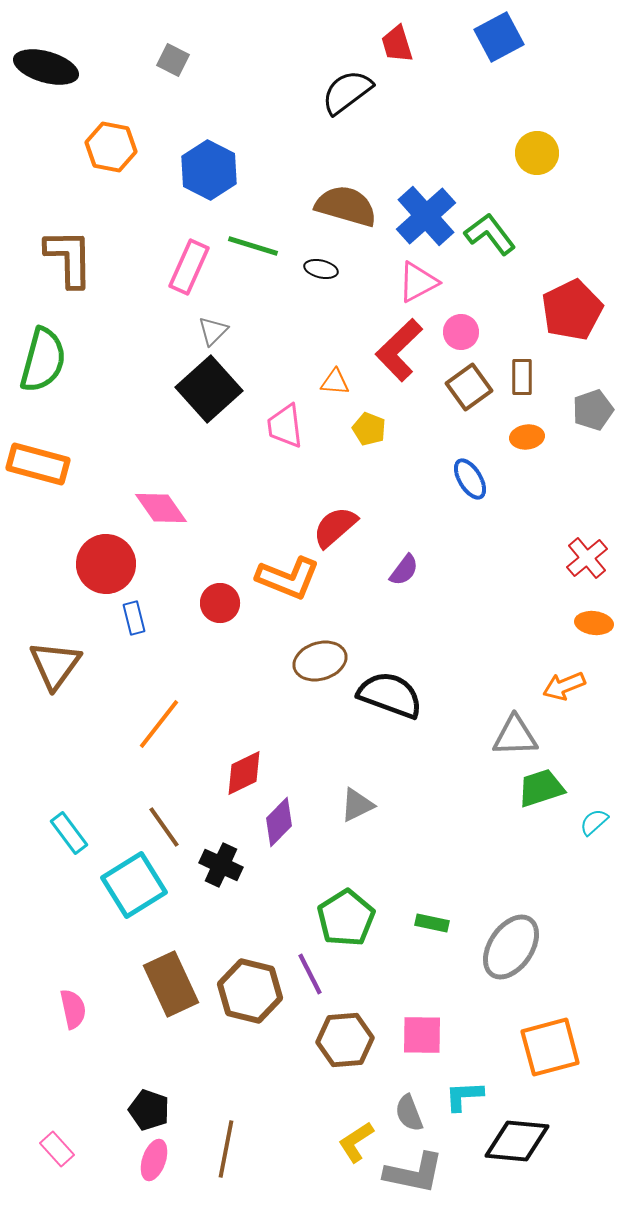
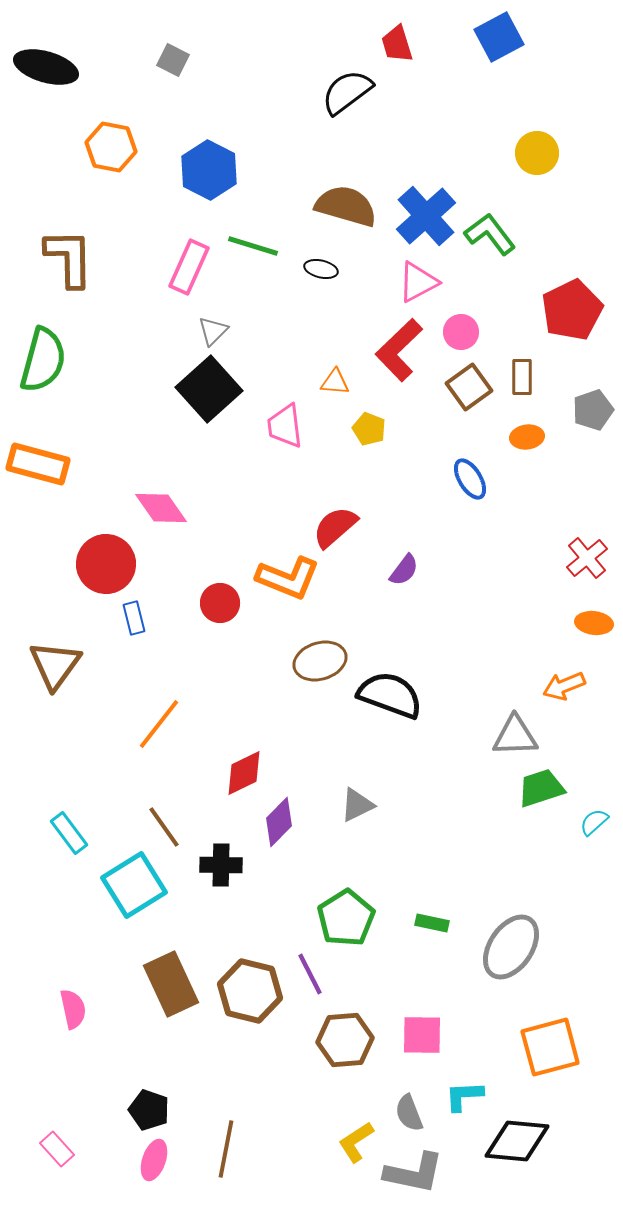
black cross at (221, 865): rotated 24 degrees counterclockwise
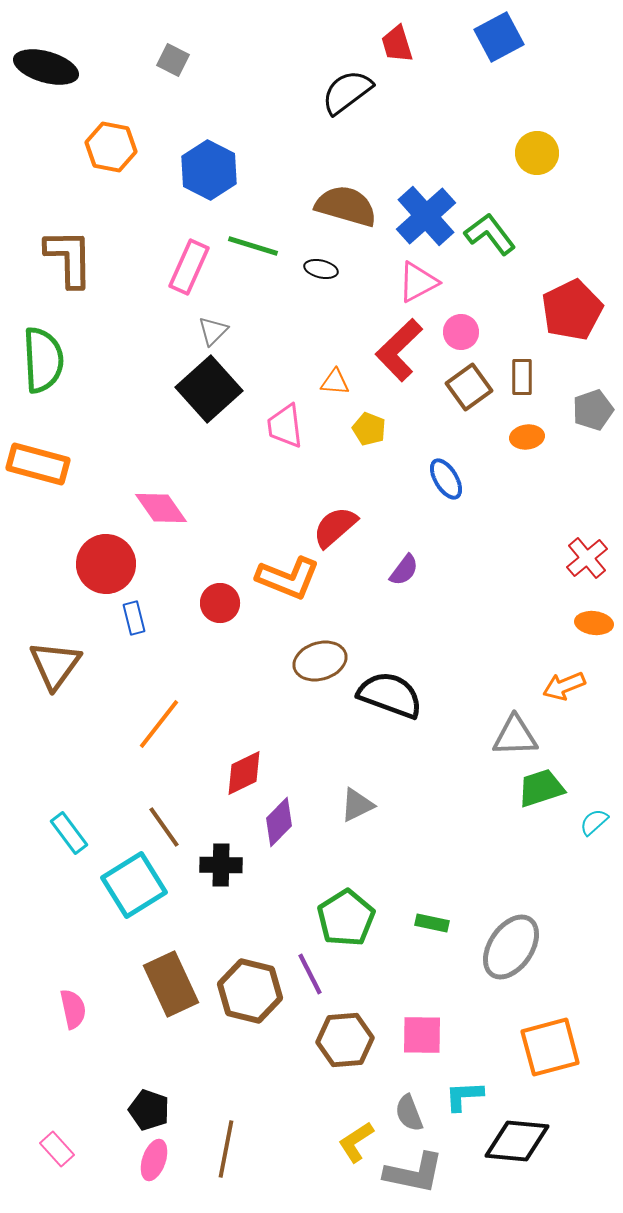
green semicircle at (43, 360): rotated 18 degrees counterclockwise
blue ellipse at (470, 479): moved 24 px left
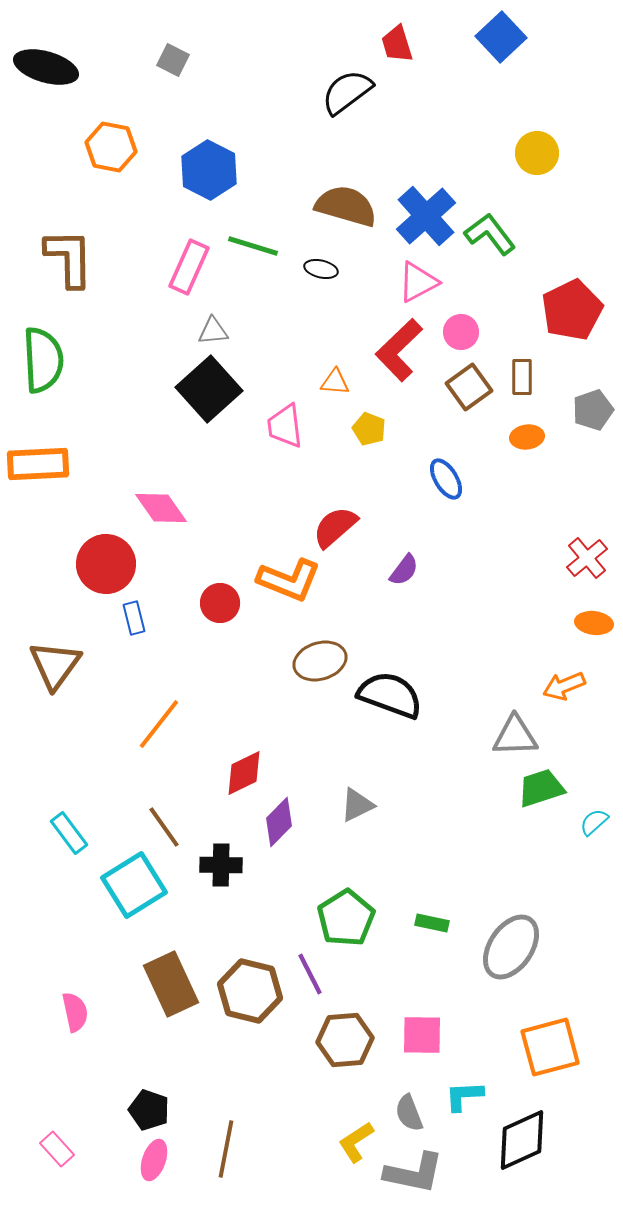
blue square at (499, 37): moved 2 px right; rotated 15 degrees counterclockwise
gray triangle at (213, 331): rotated 40 degrees clockwise
orange rectangle at (38, 464): rotated 18 degrees counterclockwise
orange L-shape at (288, 578): moved 1 px right, 2 px down
pink semicircle at (73, 1009): moved 2 px right, 3 px down
black diamond at (517, 1141): moved 5 px right, 1 px up; rotated 30 degrees counterclockwise
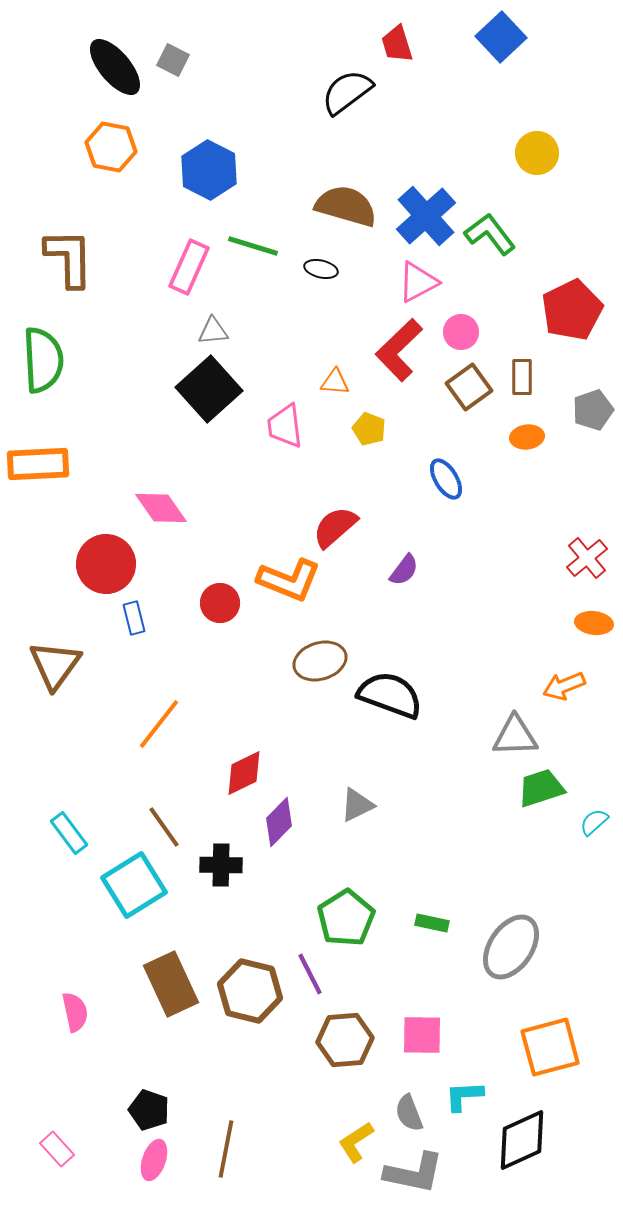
black ellipse at (46, 67): moved 69 px right; rotated 34 degrees clockwise
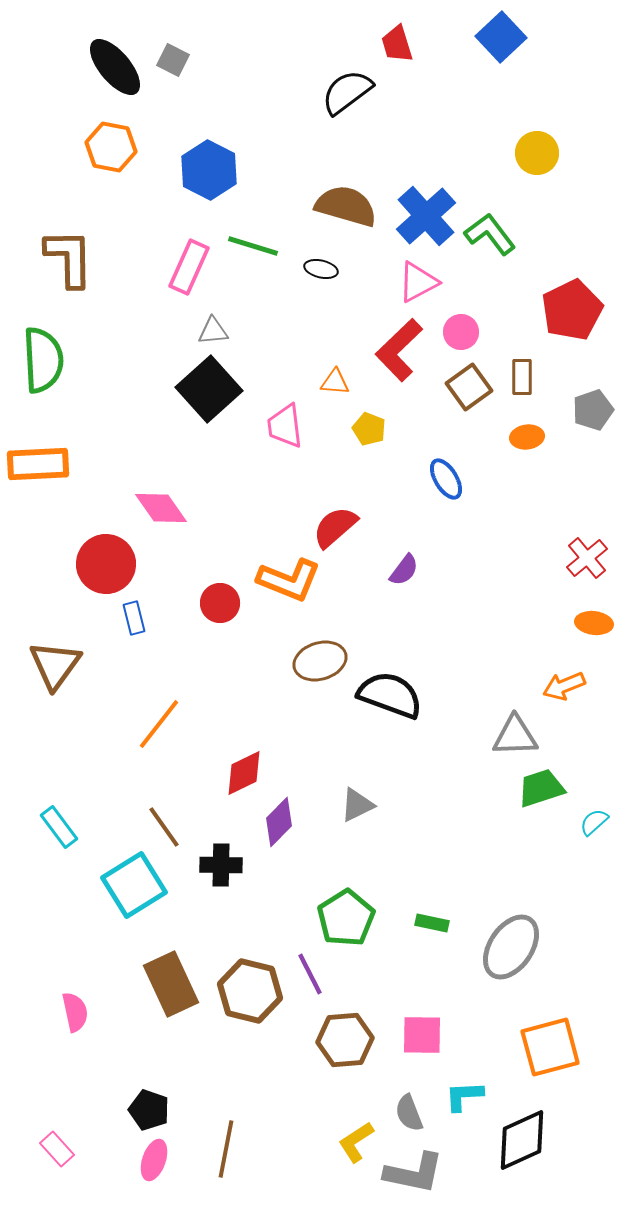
cyan rectangle at (69, 833): moved 10 px left, 6 px up
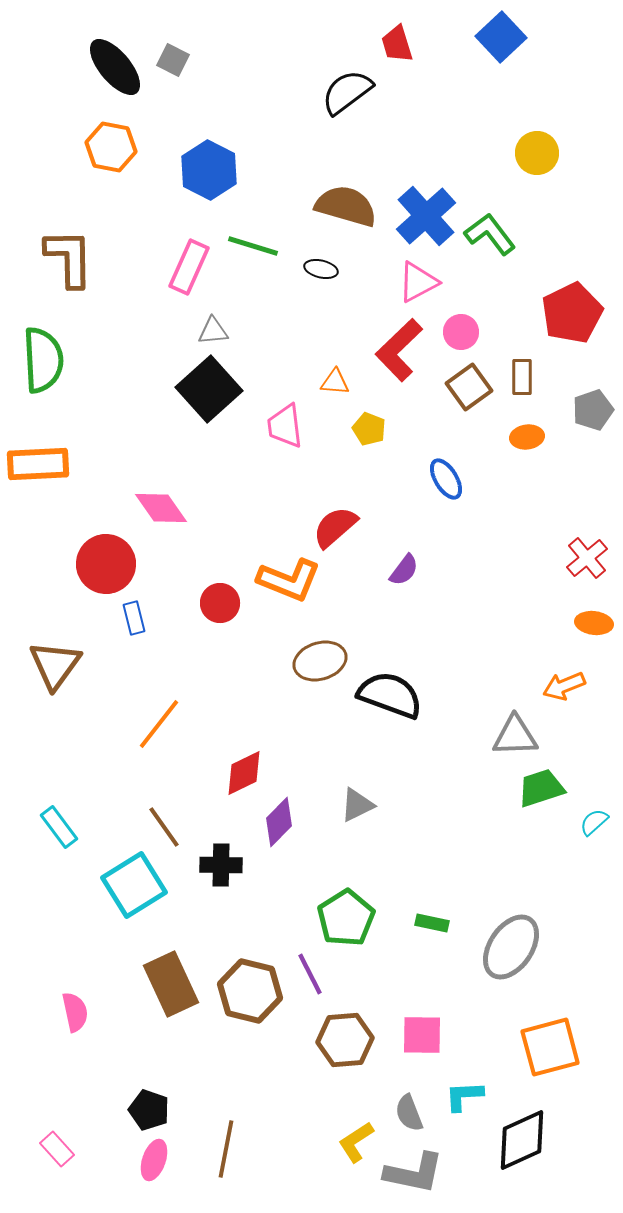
red pentagon at (572, 310): moved 3 px down
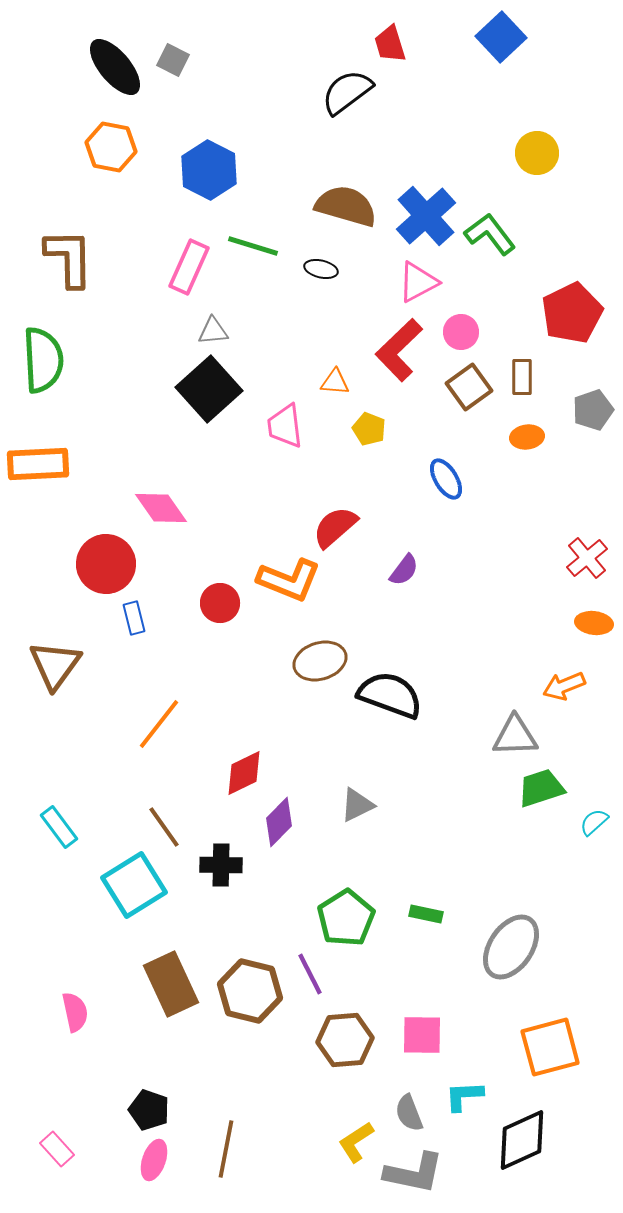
red trapezoid at (397, 44): moved 7 px left
green rectangle at (432, 923): moved 6 px left, 9 px up
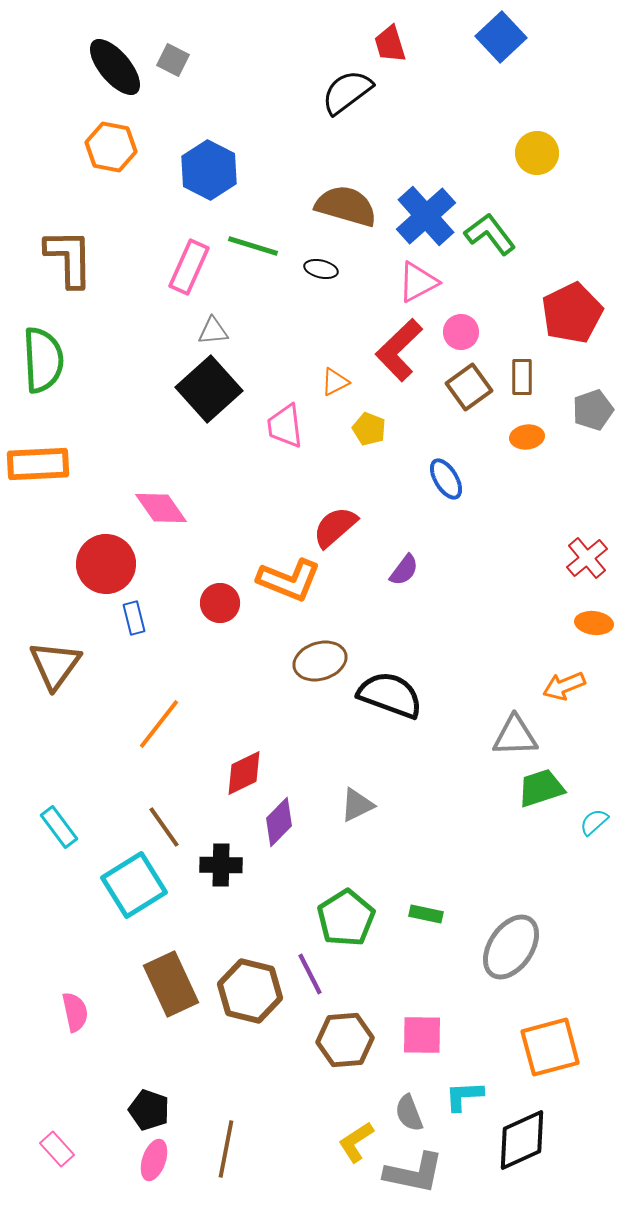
orange triangle at (335, 382): rotated 32 degrees counterclockwise
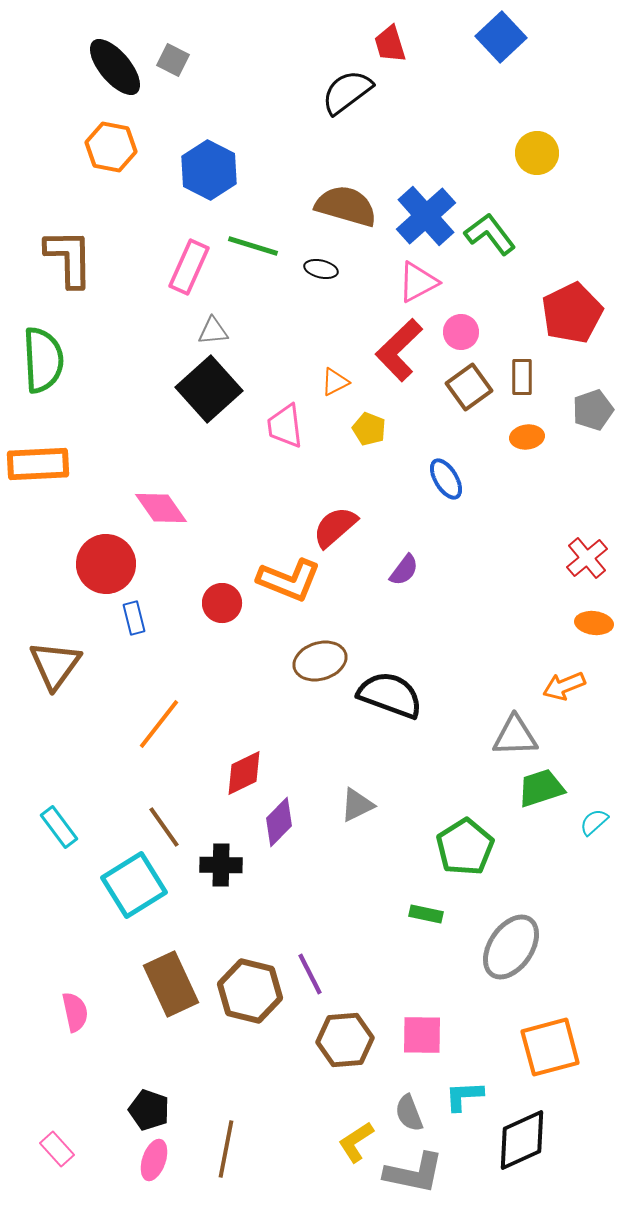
red circle at (220, 603): moved 2 px right
green pentagon at (346, 918): moved 119 px right, 71 px up
